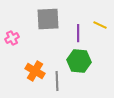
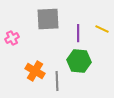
yellow line: moved 2 px right, 4 px down
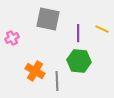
gray square: rotated 15 degrees clockwise
